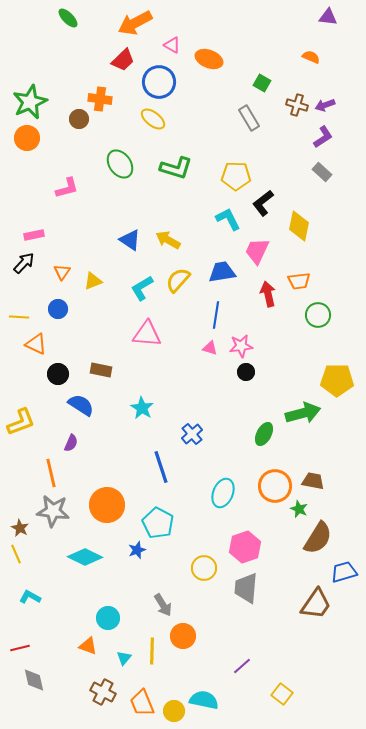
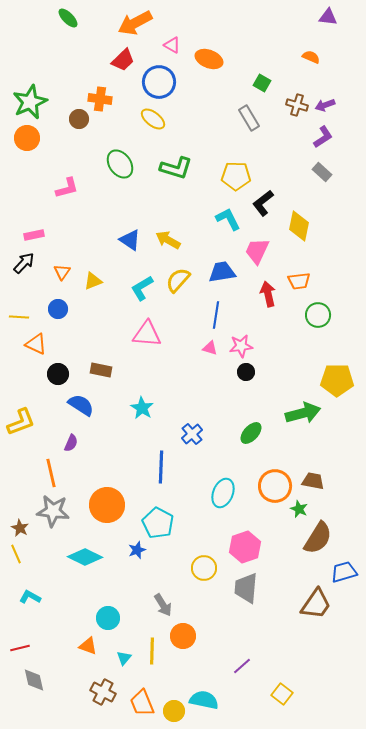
green ellipse at (264, 434): moved 13 px left, 1 px up; rotated 15 degrees clockwise
blue line at (161, 467): rotated 20 degrees clockwise
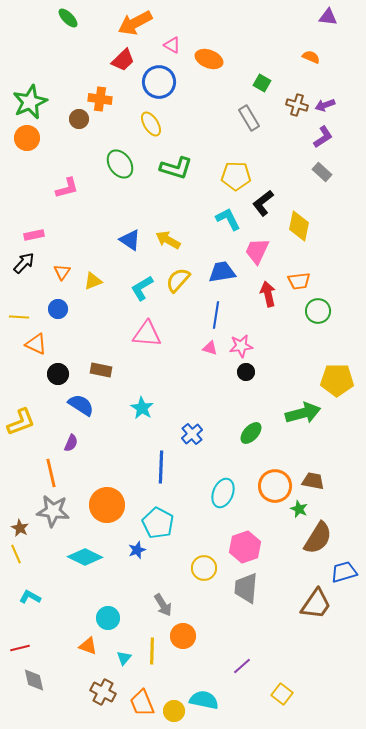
yellow ellipse at (153, 119): moved 2 px left, 5 px down; rotated 20 degrees clockwise
green circle at (318, 315): moved 4 px up
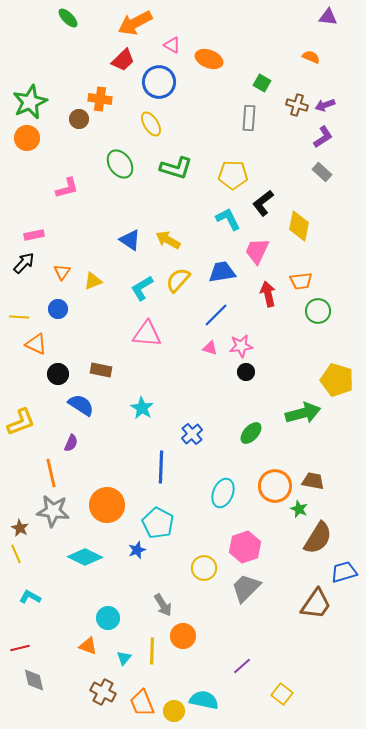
gray rectangle at (249, 118): rotated 35 degrees clockwise
yellow pentagon at (236, 176): moved 3 px left, 1 px up
orange trapezoid at (299, 281): moved 2 px right
blue line at (216, 315): rotated 36 degrees clockwise
yellow pentagon at (337, 380): rotated 16 degrees clockwise
gray trapezoid at (246, 588): rotated 40 degrees clockwise
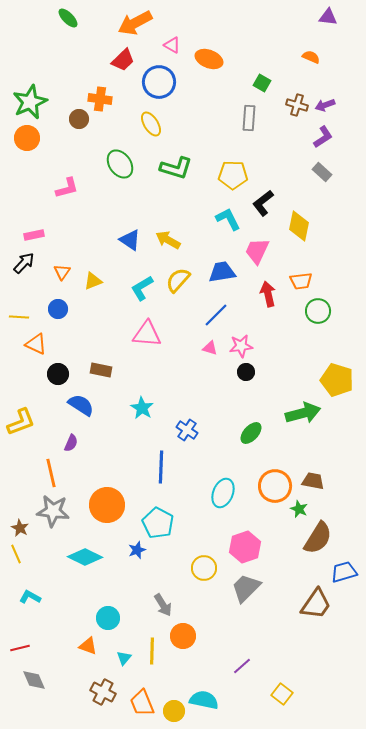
blue cross at (192, 434): moved 5 px left, 4 px up; rotated 15 degrees counterclockwise
gray diamond at (34, 680): rotated 10 degrees counterclockwise
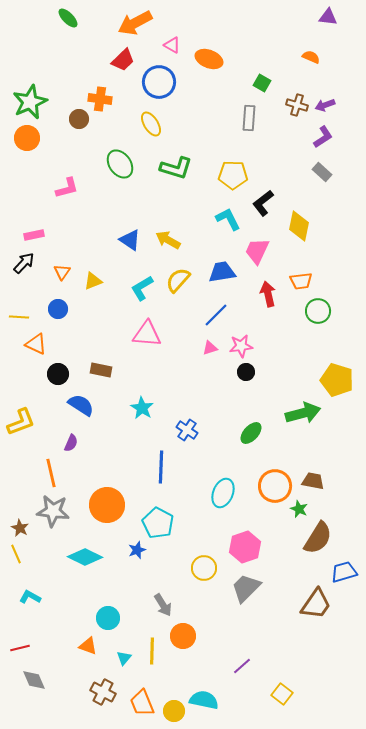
pink triangle at (210, 348): rotated 35 degrees counterclockwise
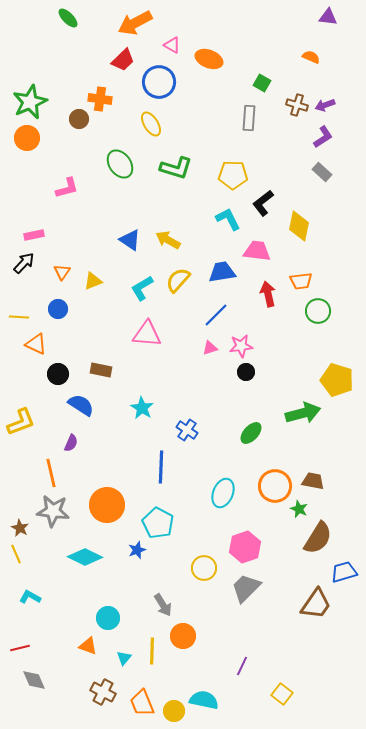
pink trapezoid at (257, 251): rotated 72 degrees clockwise
purple line at (242, 666): rotated 24 degrees counterclockwise
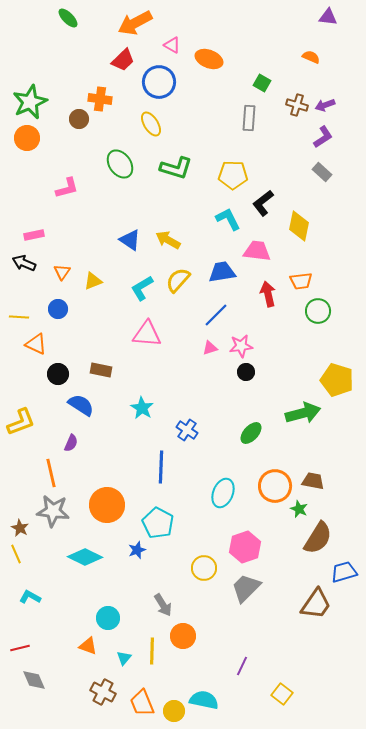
black arrow at (24, 263): rotated 110 degrees counterclockwise
